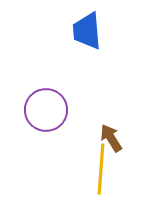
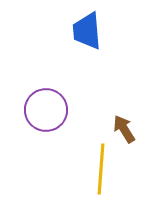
brown arrow: moved 13 px right, 9 px up
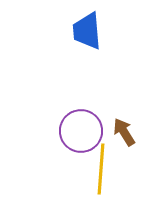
purple circle: moved 35 px right, 21 px down
brown arrow: moved 3 px down
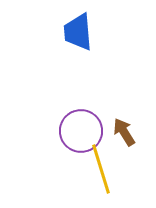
blue trapezoid: moved 9 px left, 1 px down
yellow line: rotated 21 degrees counterclockwise
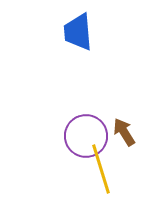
purple circle: moved 5 px right, 5 px down
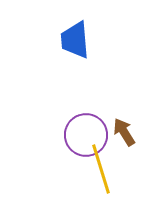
blue trapezoid: moved 3 px left, 8 px down
purple circle: moved 1 px up
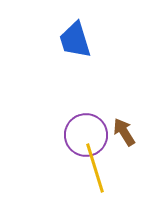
blue trapezoid: rotated 12 degrees counterclockwise
yellow line: moved 6 px left, 1 px up
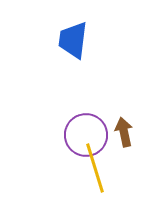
blue trapezoid: moved 2 px left; rotated 24 degrees clockwise
brown arrow: rotated 20 degrees clockwise
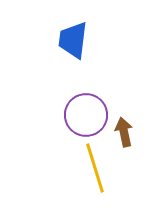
purple circle: moved 20 px up
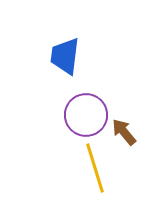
blue trapezoid: moved 8 px left, 16 px down
brown arrow: rotated 28 degrees counterclockwise
